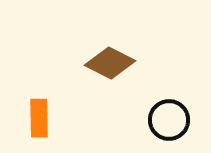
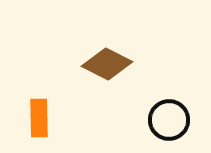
brown diamond: moved 3 px left, 1 px down
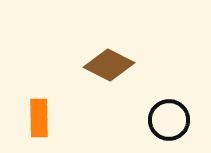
brown diamond: moved 2 px right, 1 px down
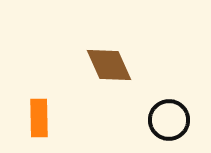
brown diamond: rotated 39 degrees clockwise
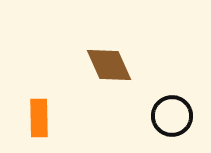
black circle: moved 3 px right, 4 px up
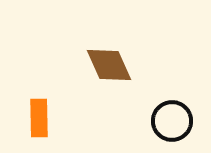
black circle: moved 5 px down
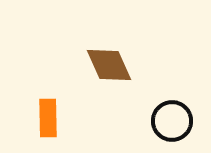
orange rectangle: moved 9 px right
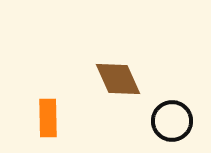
brown diamond: moved 9 px right, 14 px down
